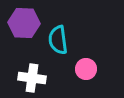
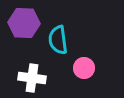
pink circle: moved 2 px left, 1 px up
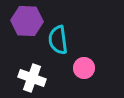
purple hexagon: moved 3 px right, 2 px up
white cross: rotated 12 degrees clockwise
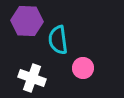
pink circle: moved 1 px left
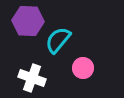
purple hexagon: moved 1 px right
cyan semicircle: rotated 48 degrees clockwise
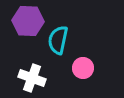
cyan semicircle: rotated 28 degrees counterclockwise
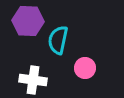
pink circle: moved 2 px right
white cross: moved 1 px right, 2 px down; rotated 12 degrees counterclockwise
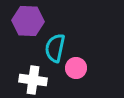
cyan semicircle: moved 3 px left, 8 px down
pink circle: moved 9 px left
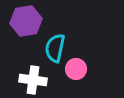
purple hexagon: moved 2 px left; rotated 12 degrees counterclockwise
pink circle: moved 1 px down
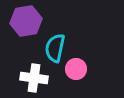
white cross: moved 1 px right, 2 px up
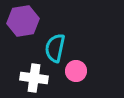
purple hexagon: moved 3 px left
pink circle: moved 2 px down
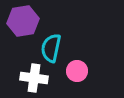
cyan semicircle: moved 4 px left
pink circle: moved 1 px right
